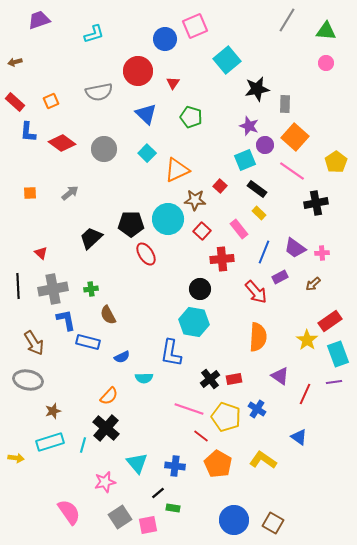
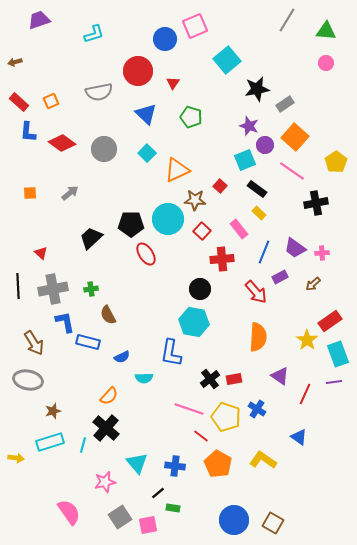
red rectangle at (15, 102): moved 4 px right
gray rectangle at (285, 104): rotated 54 degrees clockwise
blue L-shape at (66, 320): moved 1 px left, 2 px down
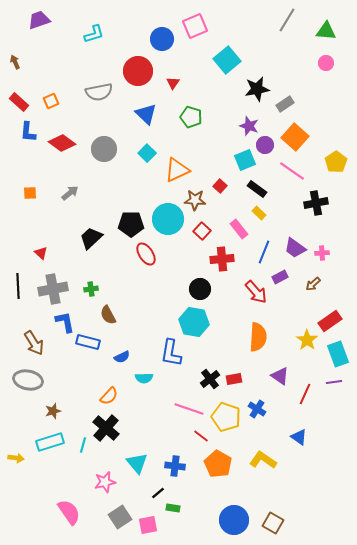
blue circle at (165, 39): moved 3 px left
brown arrow at (15, 62): rotated 80 degrees clockwise
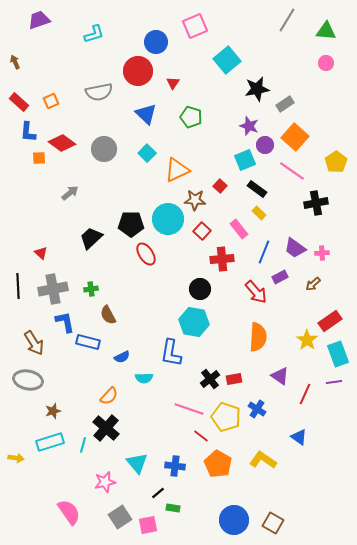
blue circle at (162, 39): moved 6 px left, 3 px down
orange square at (30, 193): moved 9 px right, 35 px up
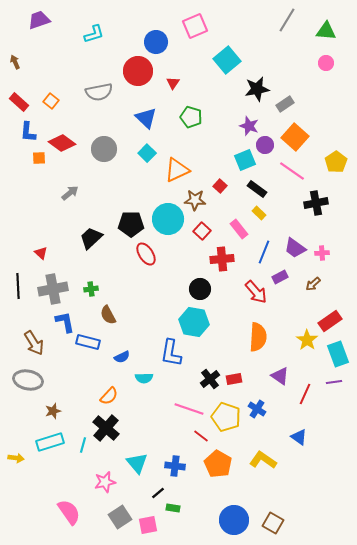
orange square at (51, 101): rotated 28 degrees counterclockwise
blue triangle at (146, 114): moved 4 px down
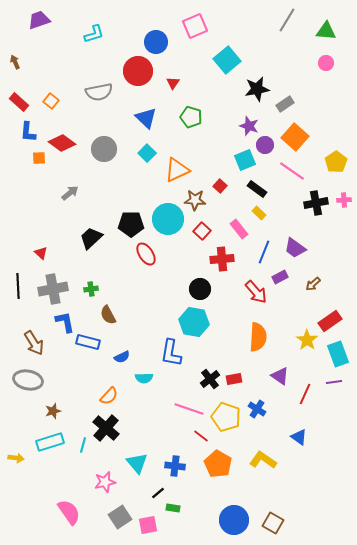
pink cross at (322, 253): moved 22 px right, 53 px up
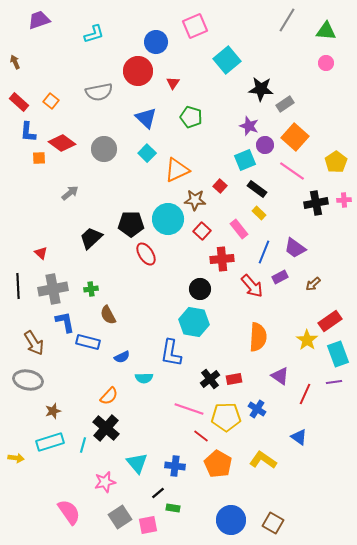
black star at (257, 89): moved 4 px right; rotated 15 degrees clockwise
red arrow at (256, 292): moved 4 px left, 6 px up
yellow pentagon at (226, 417): rotated 20 degrees counterclockwise
blue circle at (234, 520): moved 3 px left
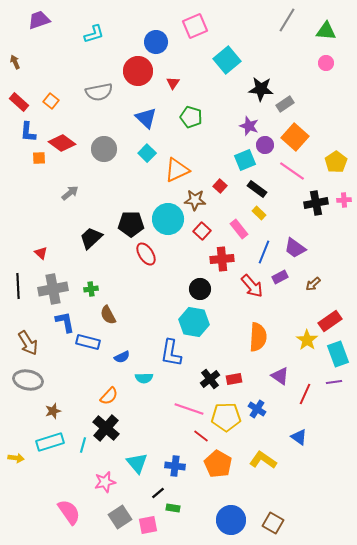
brown arrow at (34, 343): moved 6 px left
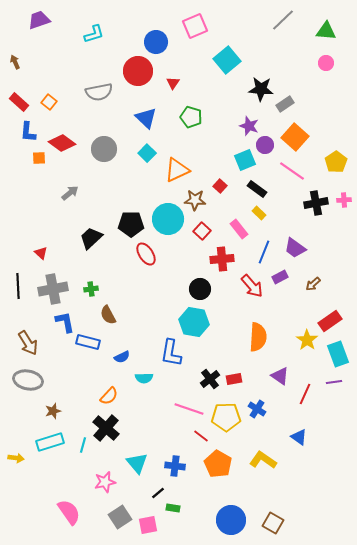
gray line at (287, 20): moved 4 px left; rotated 15 degrees clockwise
orange square at (51, 101): moved 2 px left, 1 px down
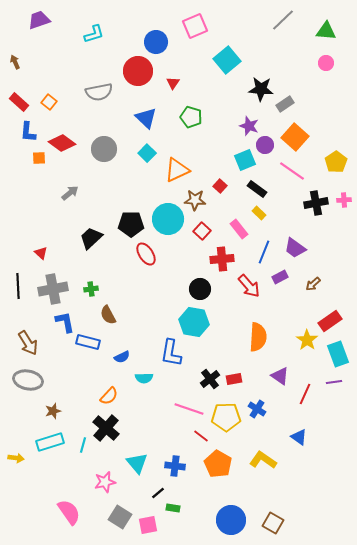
red arrow at (252, 286): moved 3 px left
gray square at (120, 517): rotated 25 degrees counterclockwise
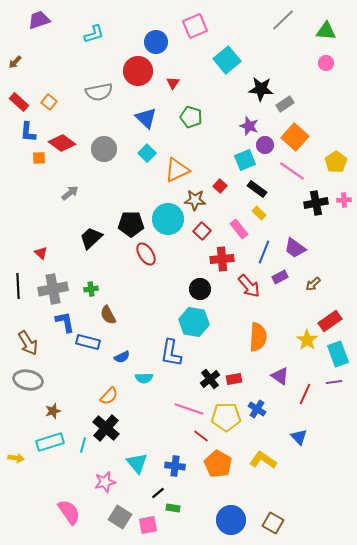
brown arrow at (15, 62): rotated 112 degrees counterclockwise
blue triangle at (299, 437): rotated 12 degrees clockwise
